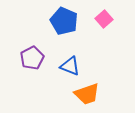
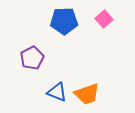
blue pentagon: rotated 24 degrees counterclockwise
blue triangle: moved 13 px left, 26 px down
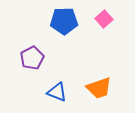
orange trapezoid: moved 12 px right, 6 px up
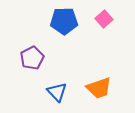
blue triangle: rotated 25 degrees clockwise
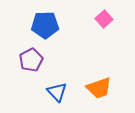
blue pentagon: moved 19 px left, 4 px down
purple pentagon: moved 1 px left, 2 px down
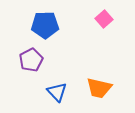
orange trapezoid: rotated 32 degrees clockwise
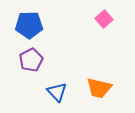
blue pentagon: moved 16 px left
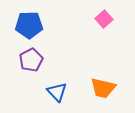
orange trapezoid: moved 4 px right
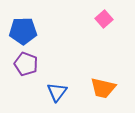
blue pentagon: moved 6 px left, 6 px down
purple pentagon: moved 5 px left, 4 px down; rotated 25 degrees counterclockwise
blue triangle: rotated 20 degrees clockwise
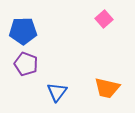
orange trapezoid: moved 4 px right
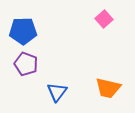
orange trapezoid: moved 1 px right
